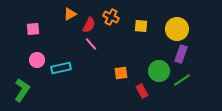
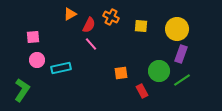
pink square: moved 8 px down
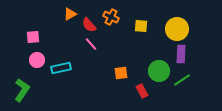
red semicircle: rotated 112 degrees clockwise
purple rectangle: rotated 18 degrees counterclockwise
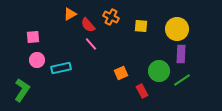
red semicircle: moved 1 px left
orange square: rotated 16 degrees counterclockwise
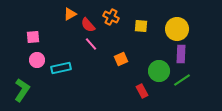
orange square: moved 14 px up
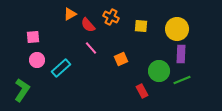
pink line: moved 4 px down
cyan rectangle: rotated 30 degrees counterclockwise
green line: rotated 12 degrees clockwise
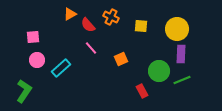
green L-shape: moved 2 px right, 1 px down
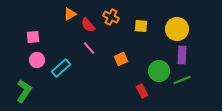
pink line: moved 2 px left
purple rectangle: moved 1 px right, 1 px down
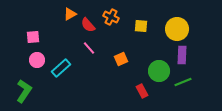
green line: moved 1 px right, 2 px down
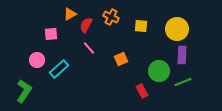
red semicircle: moved 2 px left; rotated 70 degrees clockwise
pink square: moved 18 px right, 3 px up
cyan rectangle: moved 2 px left, 1 px down
